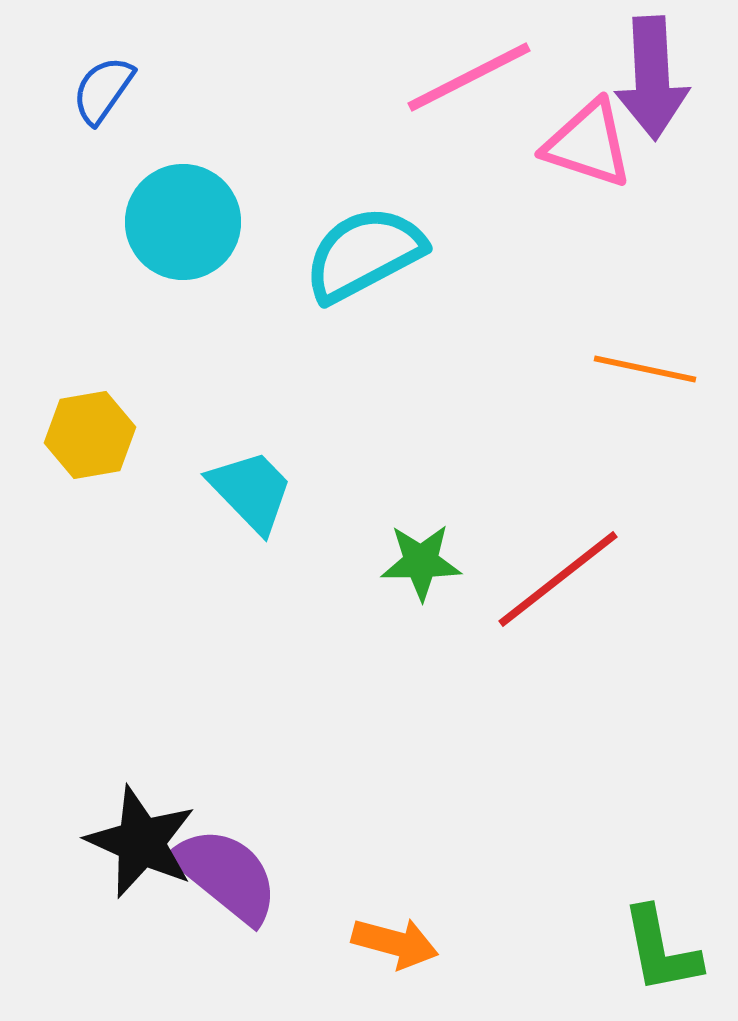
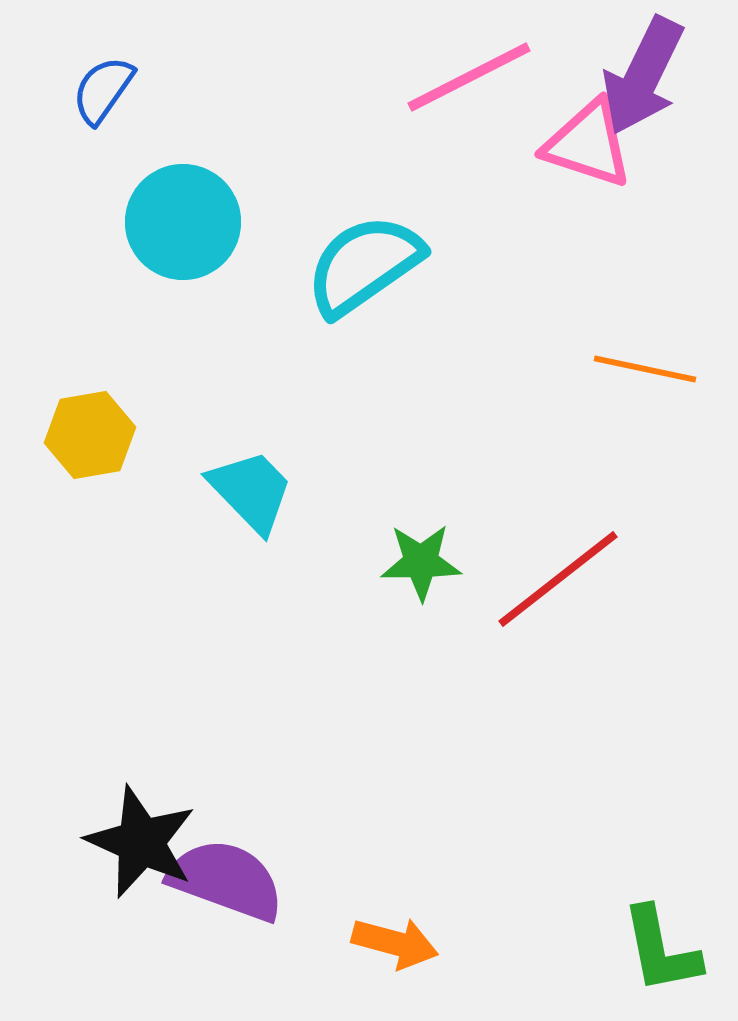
purple arrow: moved 9 px left, 2 px up; rotated 29 degrees clockwise
cyan semicircle: moved 11 px down; rotated 7 degrees counterclockwise
purple semicircle: moved 5 px down; rotated 19 degrees counterclockwise
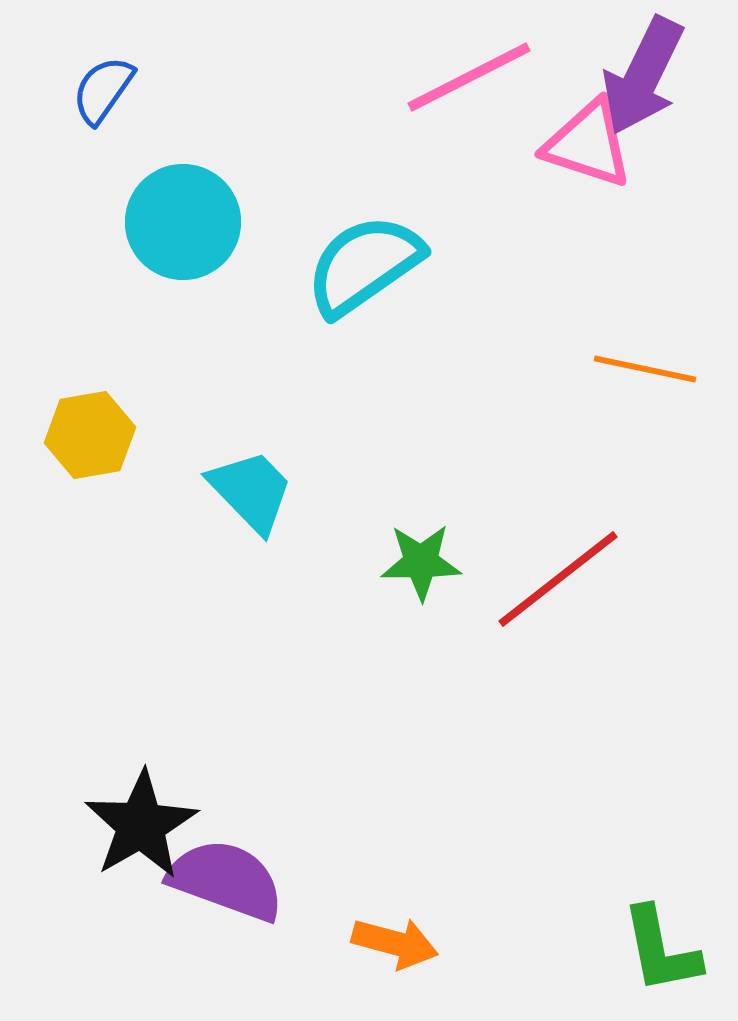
black star: moved 17 px up; rotated 18 degrees clockwise
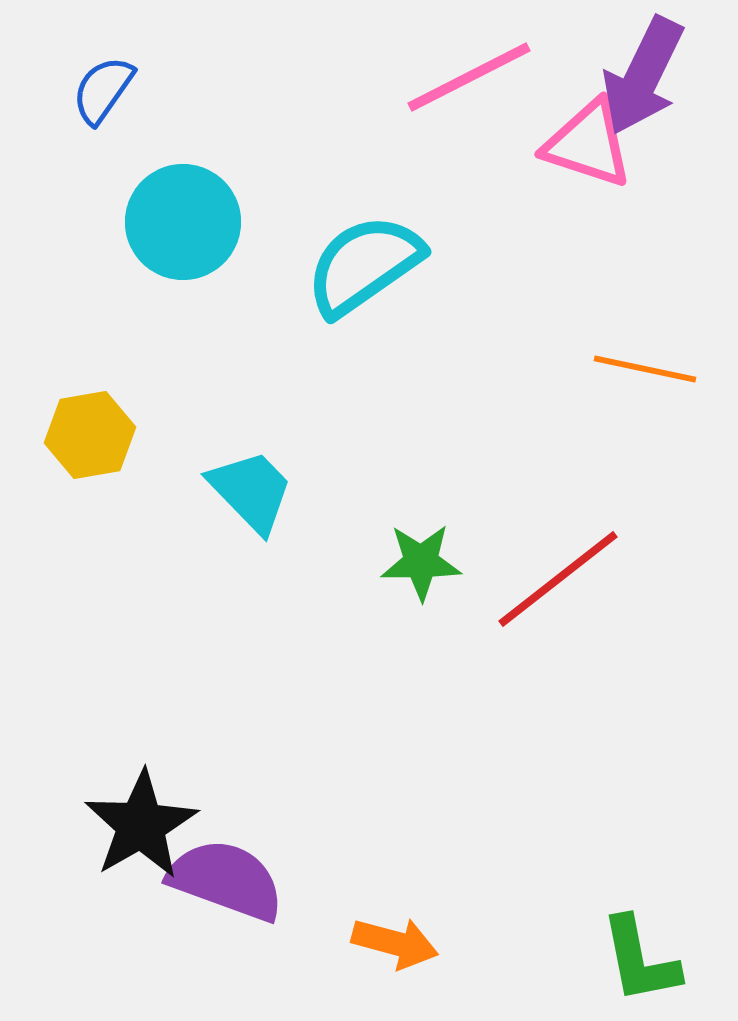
green L-shape: moved 21 px left, 10 px down
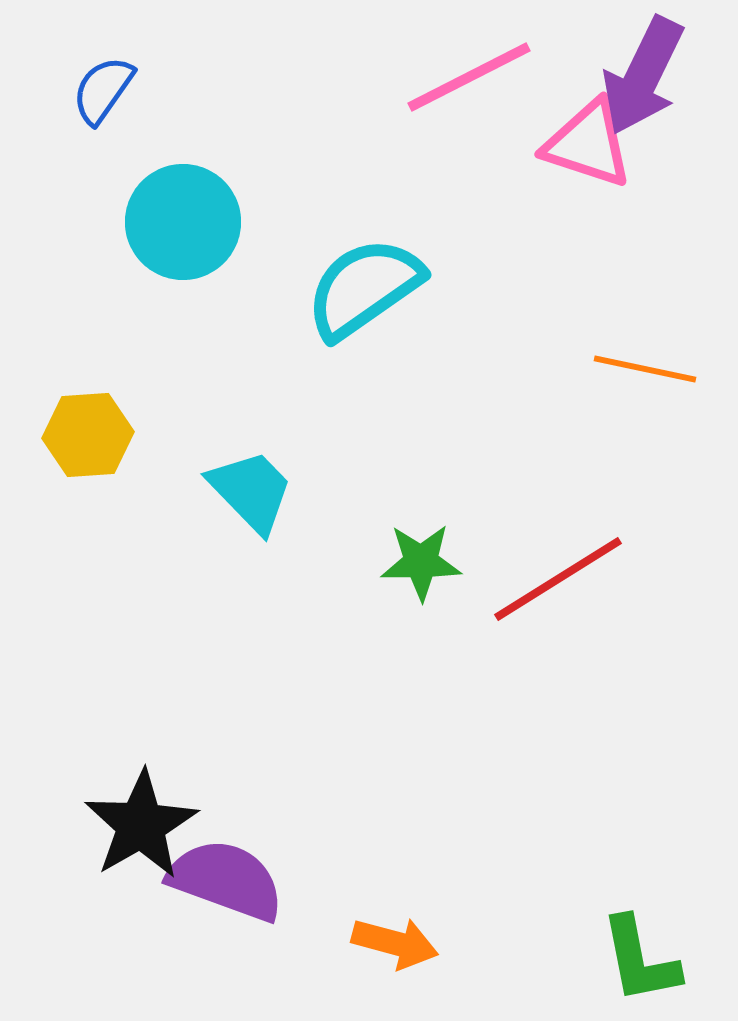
cyan semicircle: moved 23 px down
yellow hexagon: moved 2 px left; rotated 6 degrees clockwise
red line: rotated 6 degrees clockwise
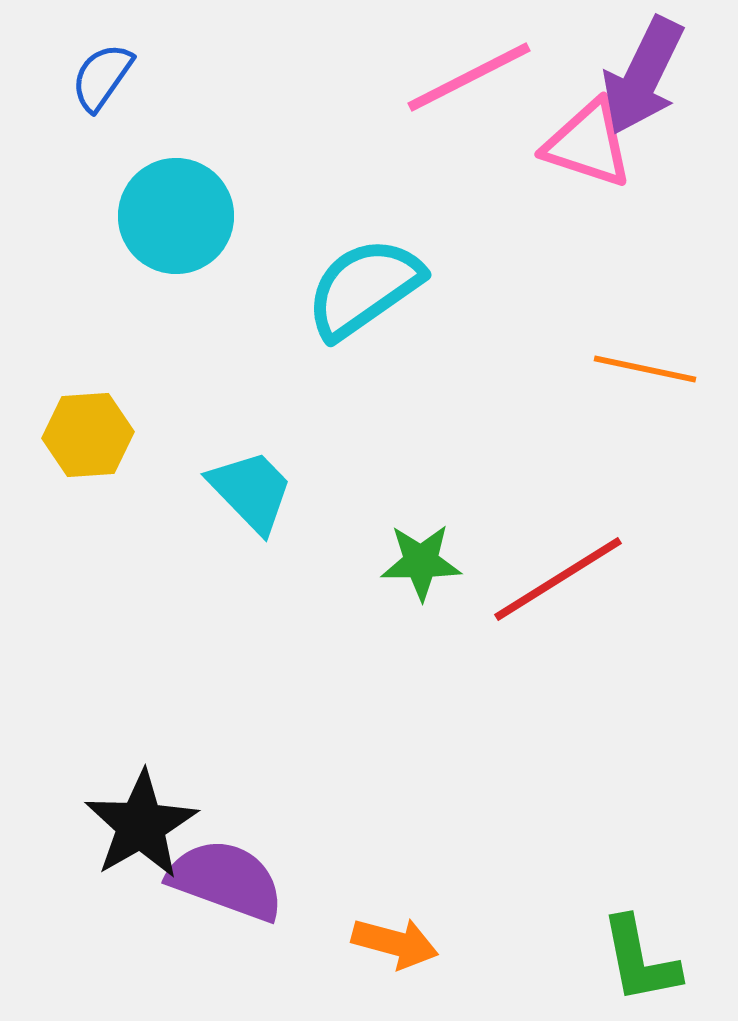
blue semicircle: moved 1 px left, 13 px up
cyan circle: moved 7 px left, 6 px up
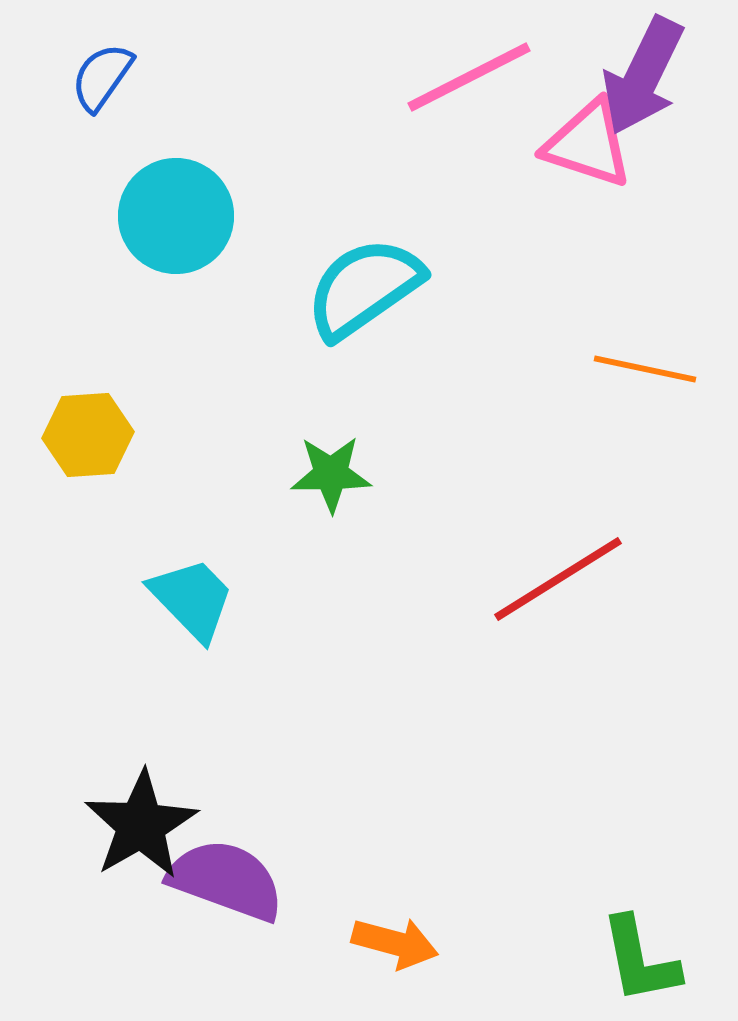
cyan trapezoid: moved 59 px left, 108 px down
green star: moved 90 px left, 88 px up
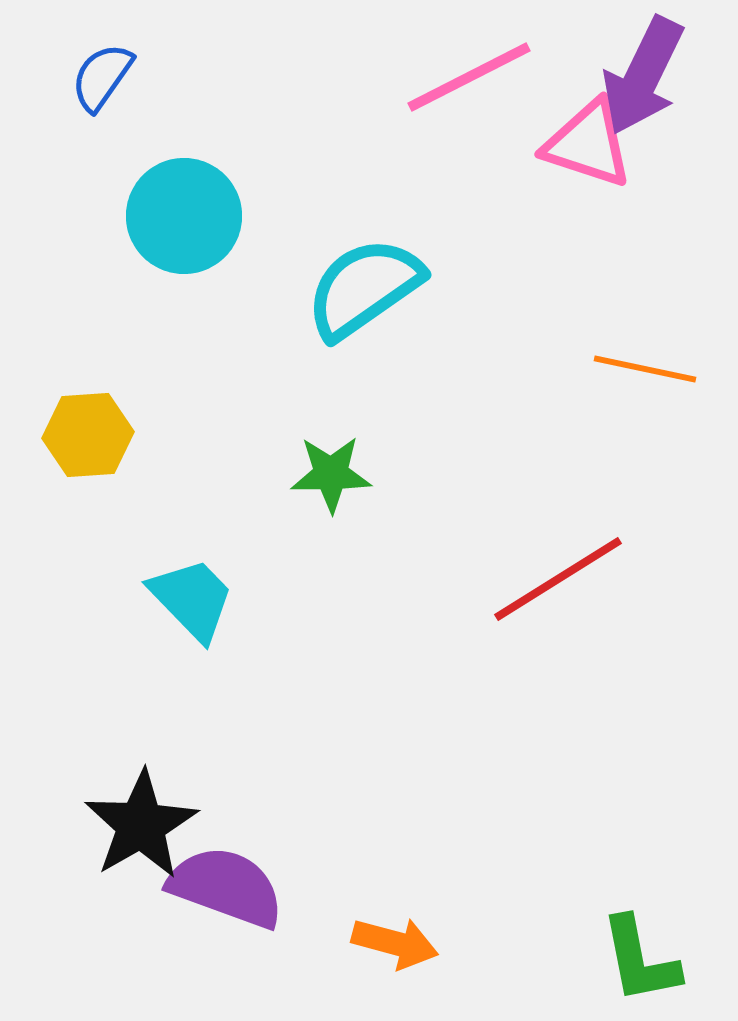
cyan circle: moved 8 px right
purple semicircle: moved 7 px down
